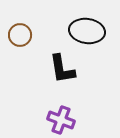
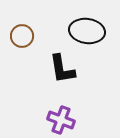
brown circle: moved 2 px right, 1 px down
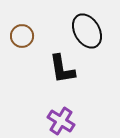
black ellipse: rotated 52 degrees clockwise
purple cross: moved 1 px down; rotated 12 degrees clockwise
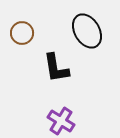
brown circle: moved 3 px up
black L-shape: moved 6 px left, 1 px up
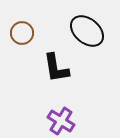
black ellipse: rotated 20 degrees counterclockwise
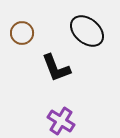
black L-shape: rotated 12 degrees counterclockwise
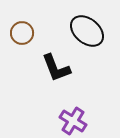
purple cross: moved 12 px right
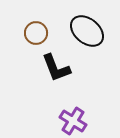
brown circle: moved 14 px right
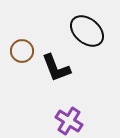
brown circle: moved 14 px left, 18 px down
purple cross: moved 4 px left
